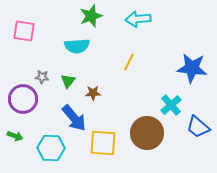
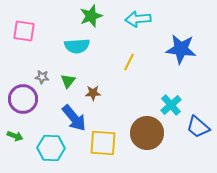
blue star: moved 11 px left, 19 px up
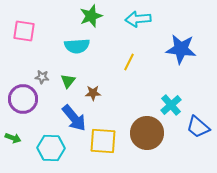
green arrow: moved 2 px left, 2 px down
yellow square: moved 2 px up
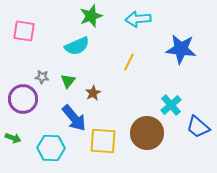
cyan semicircle: rotated 20 degrees counterclockwise
brown star: rotated 28 degrees counterclockwise
